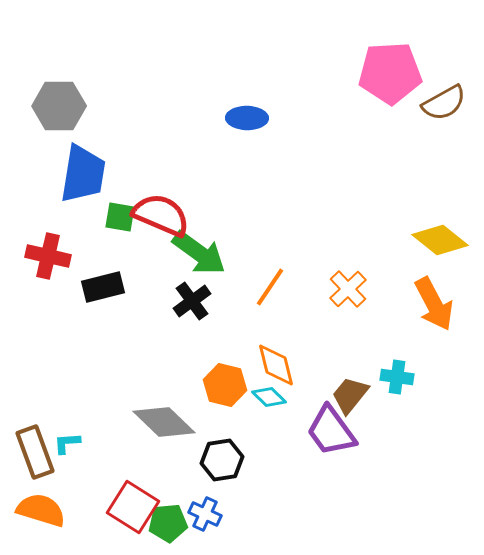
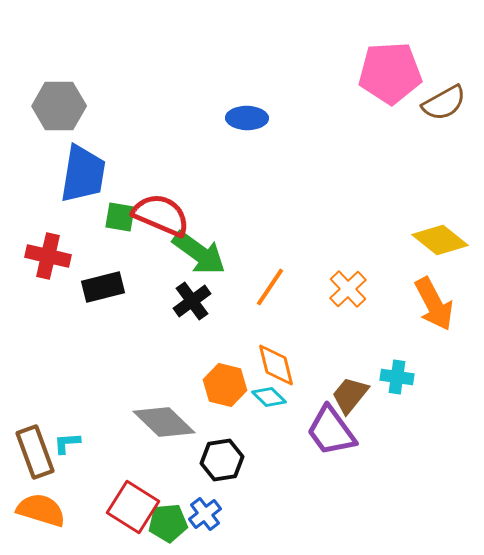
blue cross: rotated 28 degrees clockwise
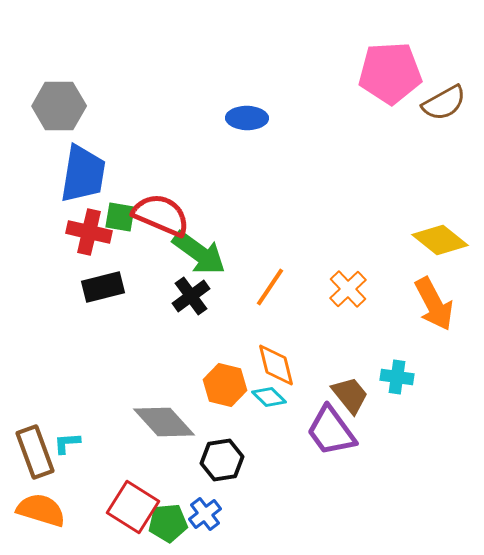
red cross: moved 41 px right, 24 px up
black cross: moved 1 px left, 5 px up
brown trapezoid: rotated 102 degrees clockwise
gray diamond: rotated 4 degrees clockwise
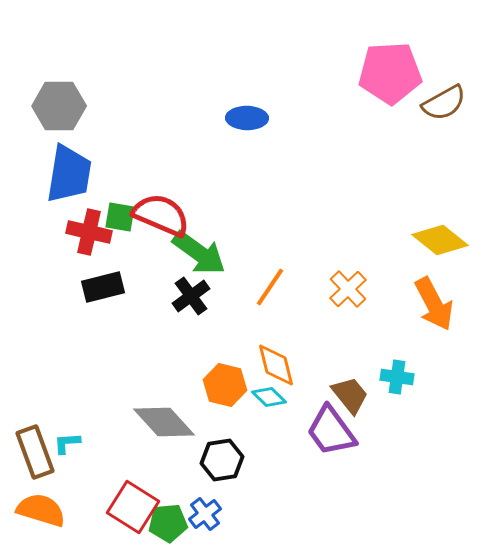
blue trapezoid: moved 14 px left
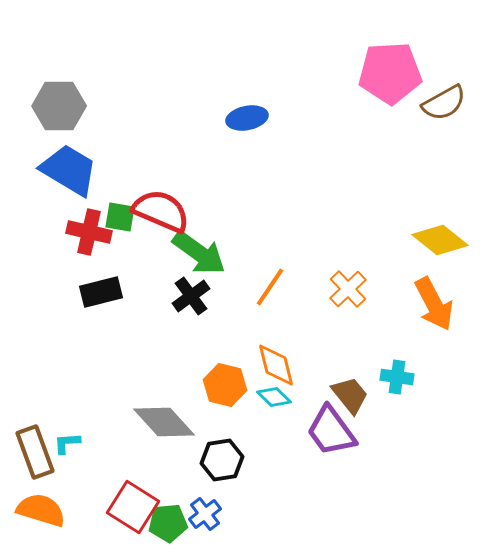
blue ellipse: rotated 12 degrees counterclockwise
blue trapezoid: moved 4 px up; rotated 68 degrees counterclockwise
red semicircle: moved 4 px up
black rectangle: moved 2 px left, 5 px down
cyan diamond: moved 5 px right
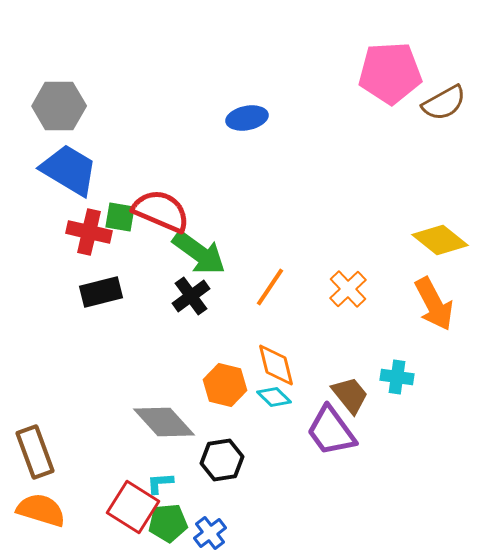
cyan L-shape: moved 93 px right, 40 px down
blue cross: moved 5 px right, 19 px down
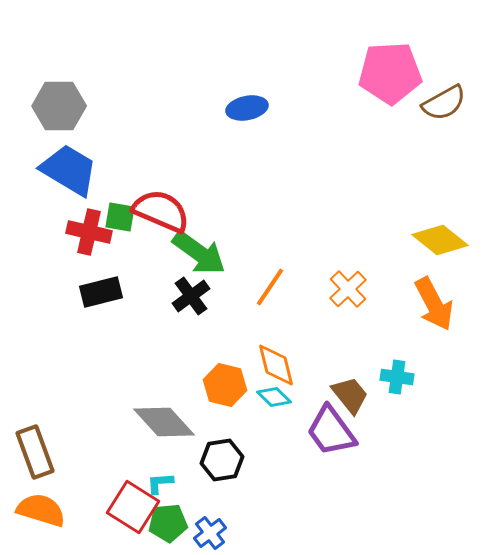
blue ellipse: moved 10 px up
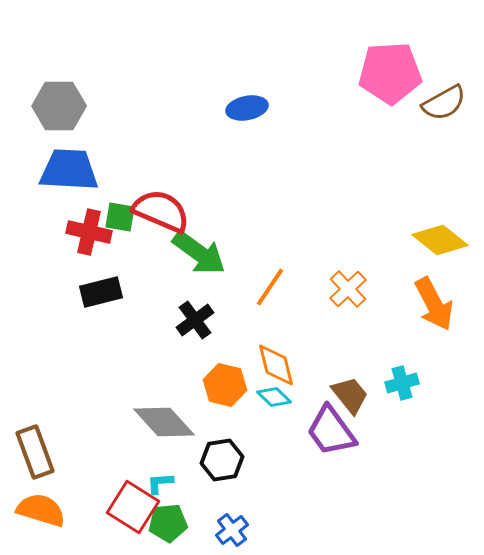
blue trapezoid: rotated 28 degrees counterclockwise
black cross: moved 4 px right, 24 px down
cyan cross: moved 5 px right, 6 px down; rotated 24 degrees counterclockwise
blue cross: moved 22 px right, 3 px up
